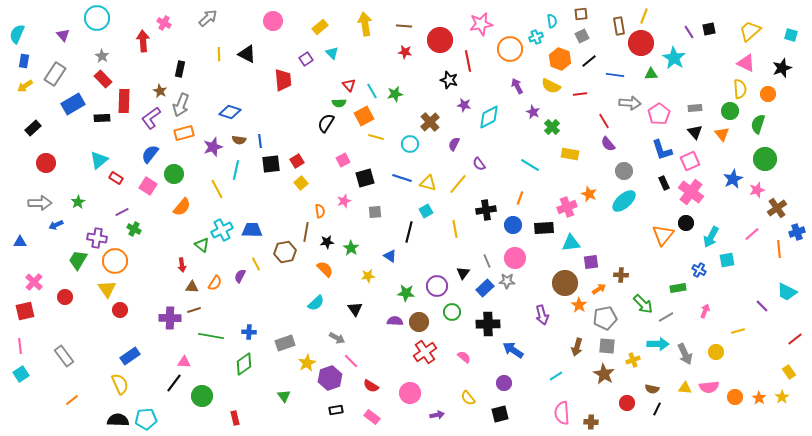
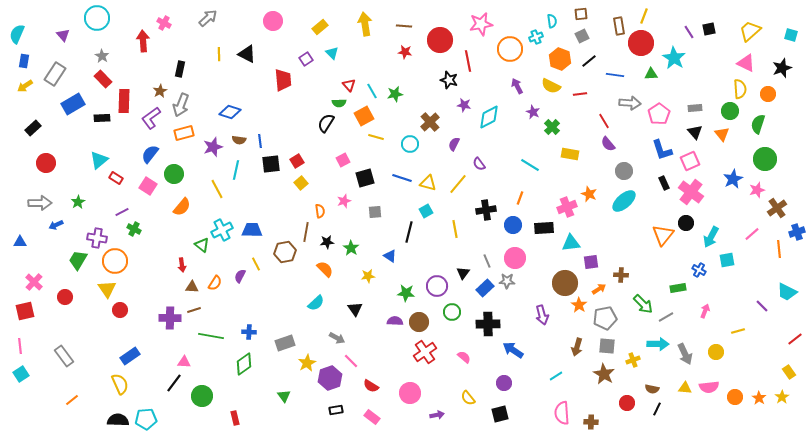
brown star at (160, 91): rotated 16 degrees clockwise
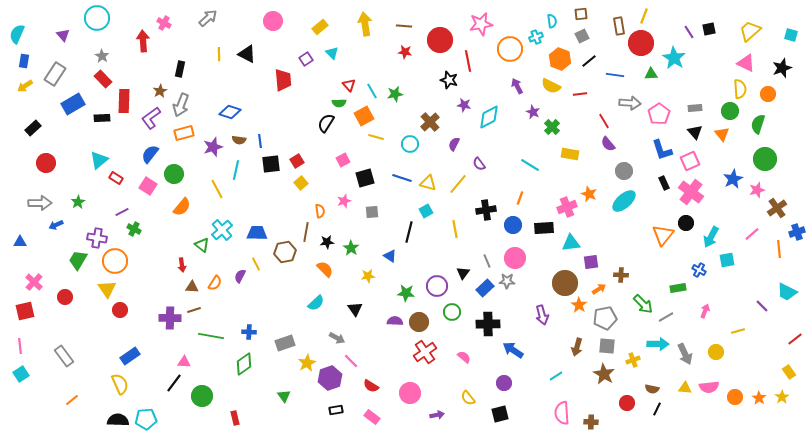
gray square at (375, 212): moved 3 px left
cyan cross at (222, 230): rotated 15 degrees counterclockwise
blue trapezoid at (252, 230): moved 5 px right, 3 px down
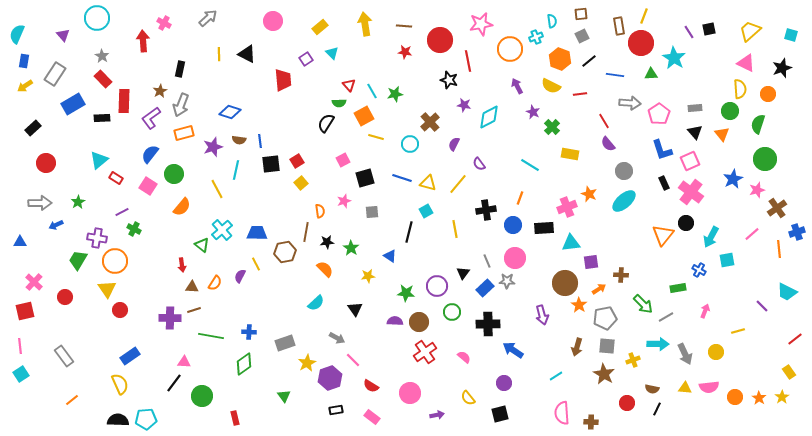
pink line at (351, 361): moved 2 px right, 1 px up
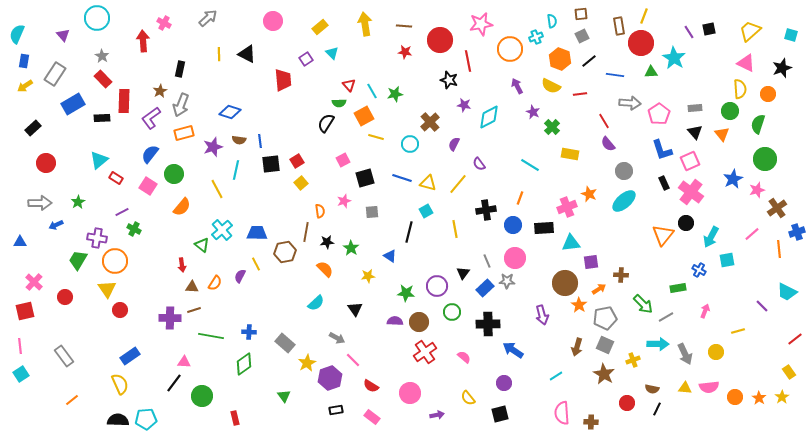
green triangle at (651, 74): moved 2 px up
gray rectangle at (285, 343): rotated 60 degrees clockwise
gray square at (607, 346): moved 2 px left, 1 px up; rotated 18 degrees clockwise
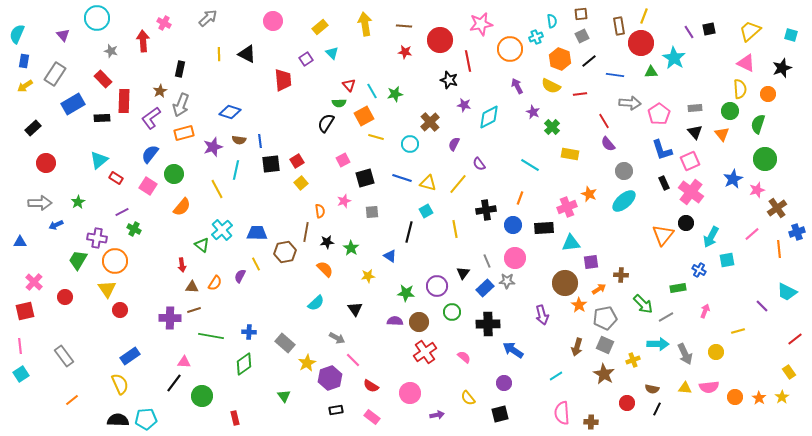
gray star at (102, 56): moved 9 px right, 5 px up; rotated 16 degrees counterclockwise
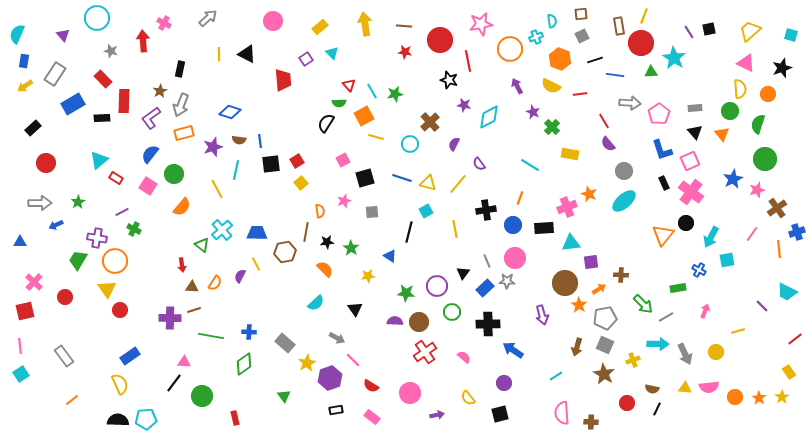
black line at (589, 61): moved 6 px right, 1 px up; rotated 21 degrees clockwise
pink line at (752, 234): rotated 14 degrees counterclockwise
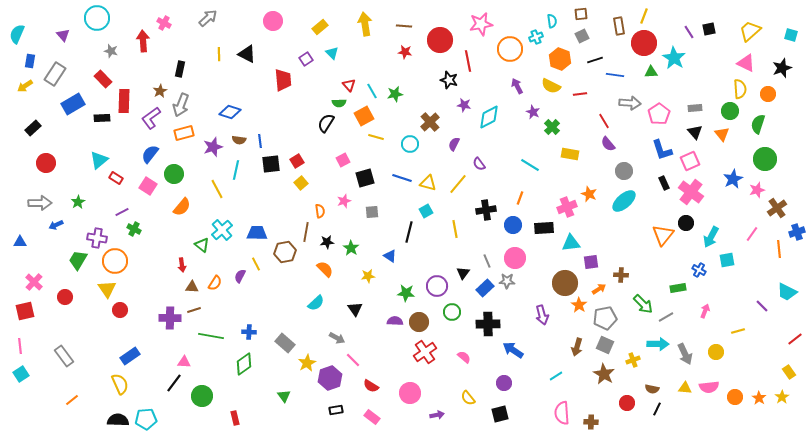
red circle at (641, 43): moved 3 px right
blue rectangle at (24, 61): moved 6 px right
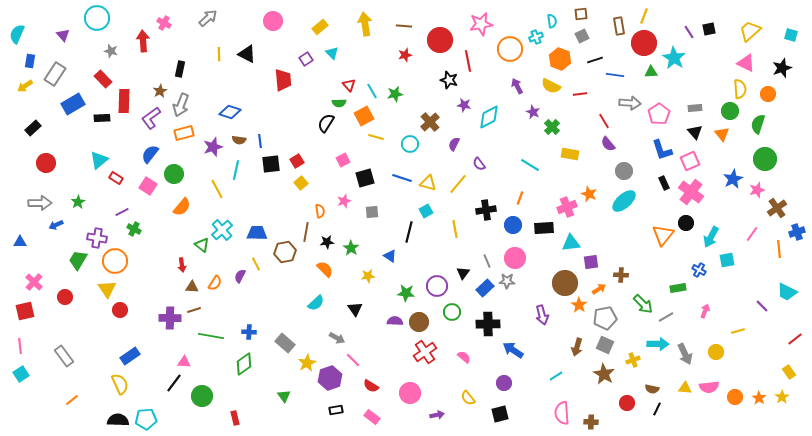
red star at (405, 52): moved 3 px down; rotated 24 degrees counterclockwise
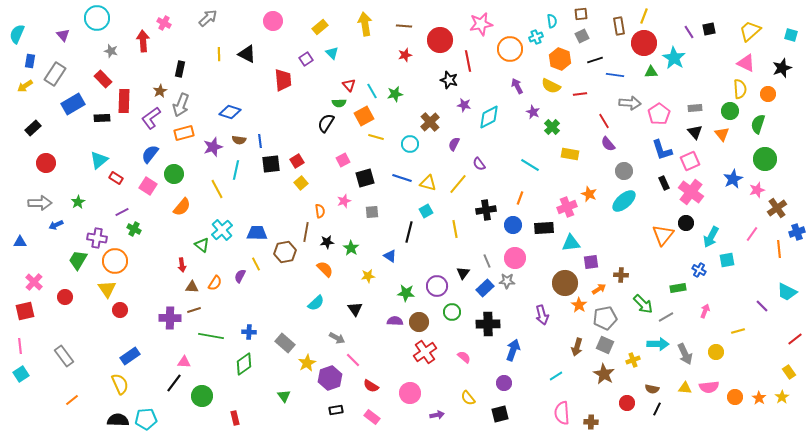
blue arrow at (513, 350): rotated 75 degrees clockwise
